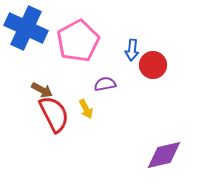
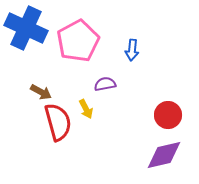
red circle: moved 15 px right, 50 px down
brown arrow: moved 1 px left, 2 px down
red semicircle: moved 4 px right, 8 px down; rotated 12 degrees clockwise
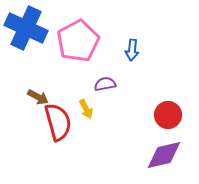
brown arrow: moved 3 px left, 5 px down
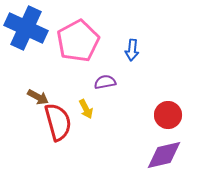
purple semicircle: moved 2 px up
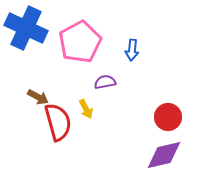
pink pentagon: moved 2 px right, 1 px down
red circle: moved 2 px down
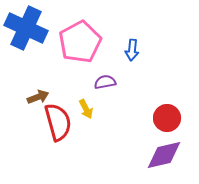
brown arrow: rotated 50 degrees counterclockwise
red circle: moved 1 px left, 1 px down
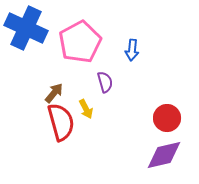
purple semicircle: rotated 85 degrees clockwise
brown arrow: moved 16 px right, 4 px up; rotated 30 degrees counterclockwise
red semicircle: moved 3 px right
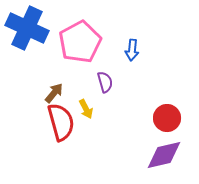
blue cross: moved 1 px right
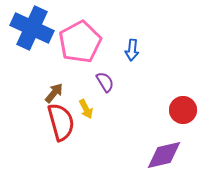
blue cross: moved 5 px right
purple semicircle: rotated 15 degrees counterclockwise
red circle: moved 16 px right, 8 px up
